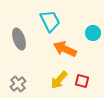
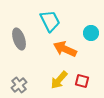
cyan circle: moved 2 px left
gray cross: moved 1 px right, 1 px down
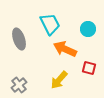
cyan trapezoid: moved 3 px down
cyan circle: moved 3 px left, 4 px up
red square: moved 7 px right, 13 px up
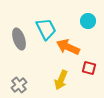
cyan trapezoid: moved 4 px left, 5 px down
cyan circle: moved 8 px up
orange arrow: moved 3 px right, 2 px up
yellow arrow: moved 2 px right; rotated 18 degrees counterclockwise
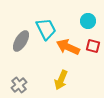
gray ellipse: moved 2 px right, 2 px down; rotated 50 degrees clockwise
red square: moved 4 px right, 22 px up
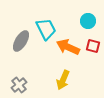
yellow arrow: moved 2 px right
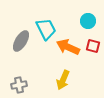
gray cross: rotated 28 degrees clockwise
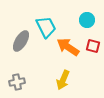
cyan circle: moved 1 px left, 1 px up
cyan trapezoid: moved 2 px up
orange arrow: rotated 10 degrees clockwise
gray cross: moved 2 px left, 3 px up
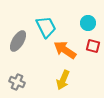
cyan circle: moved 1 px right, 3 px down
gray ellipse: moved 3 px left
orange arrow: moved 3 px left, 3 px down
gray cross: rotated 35 degrees clockwise
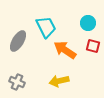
yellow arrow: moved 4 px left, 1 px down; rotated 54 degrees clockwise
